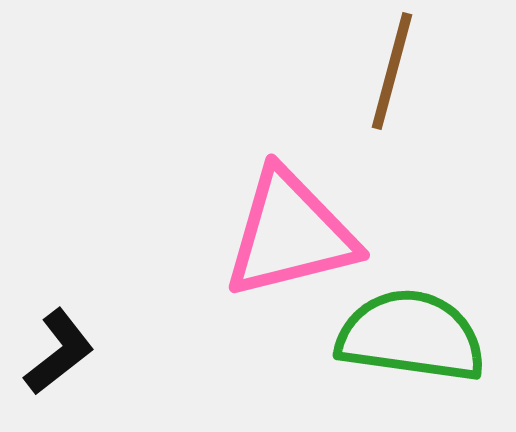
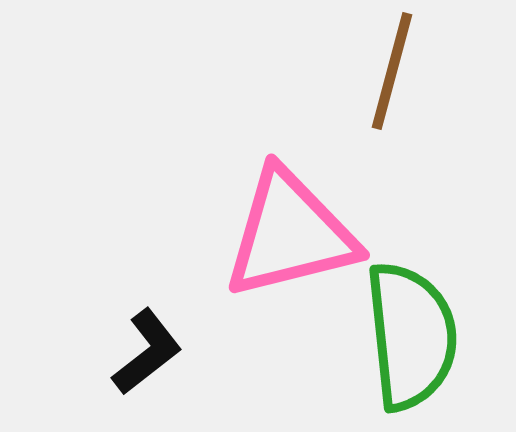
green semicircle: rotated 76 degrees clockwise
black L-shape: moved 88 px right
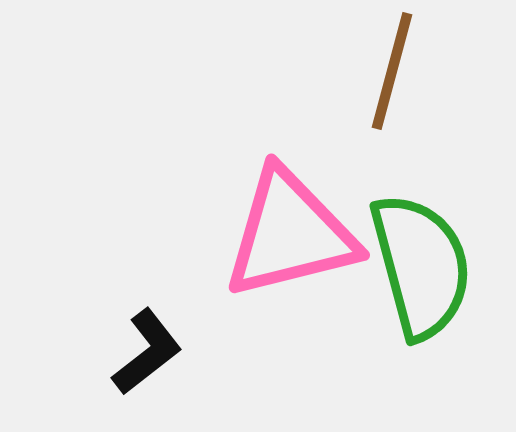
green semicircle: moved 10 px right, 70 px up; rotated 9 degrees counterclockwise
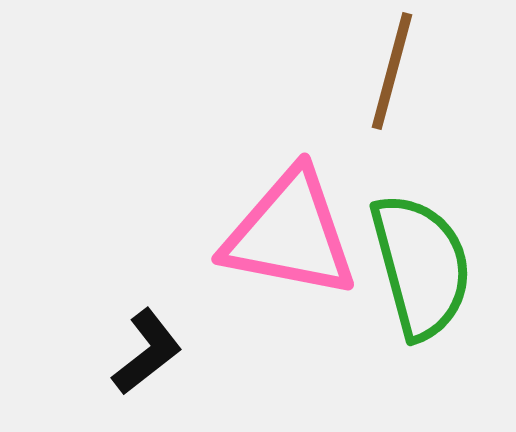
pink triangle: rotated 25 degrees clockwise
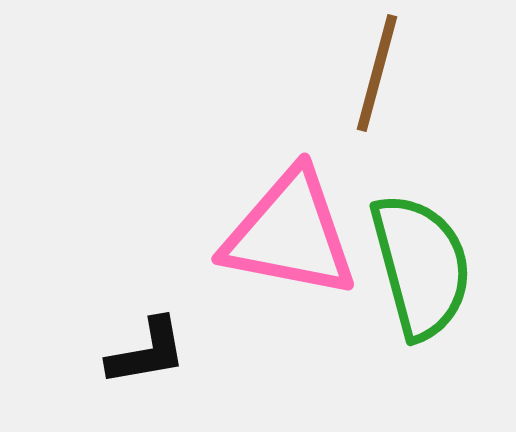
brown line: moved 15 px left, 2 px down
black L-shape: rotated 28 degrees clockwise
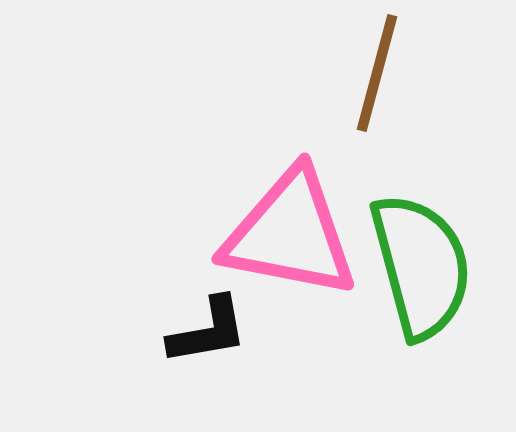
black L-shape: moved 61 px right, 21 px up
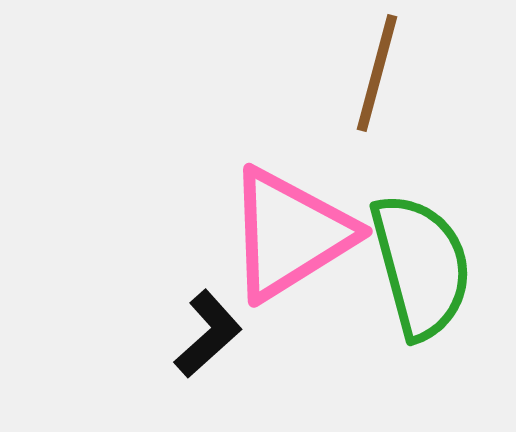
pink triangle: rotated 43 degrees counterclockwise
black L-shape: moved 3 px down; rotated 32 degrees counterclockwise
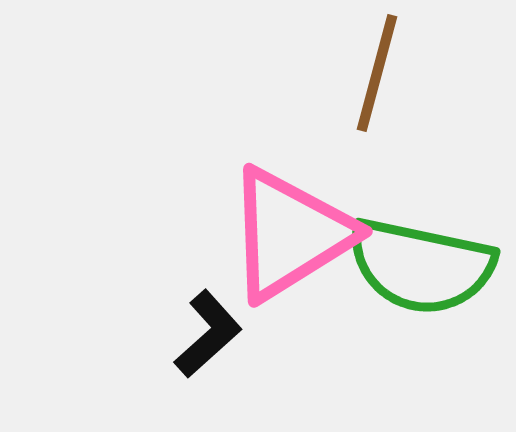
green semicircle: rotated 117 degrees clockwise
